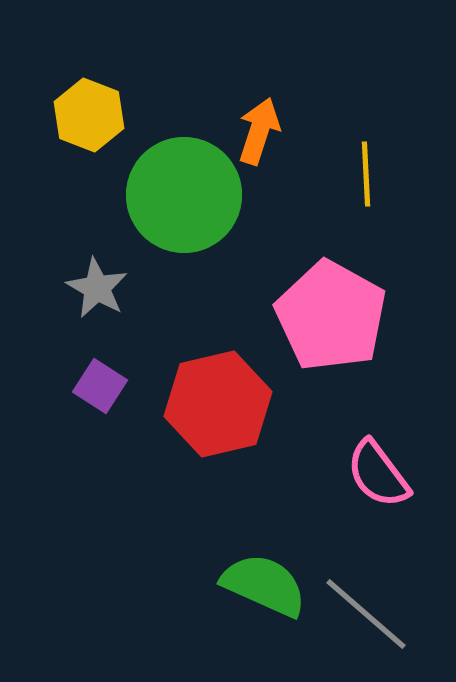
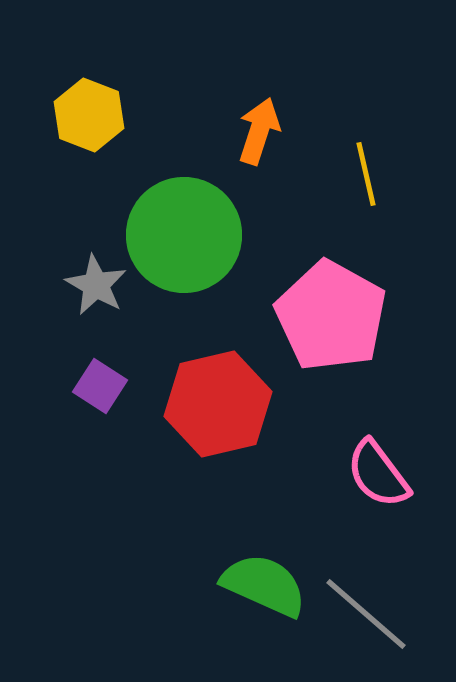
yellow line: rotated 10 degrees counterclockwise
green circle: moved 40 px down
gray star: moved 1 px left, 3 px up
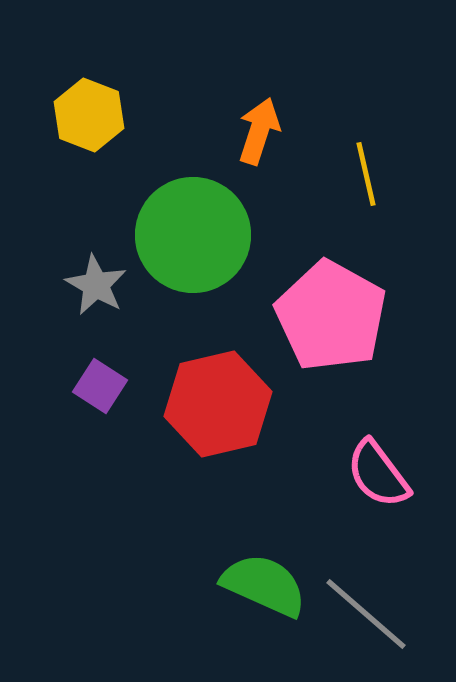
green circle: moved 9 px right
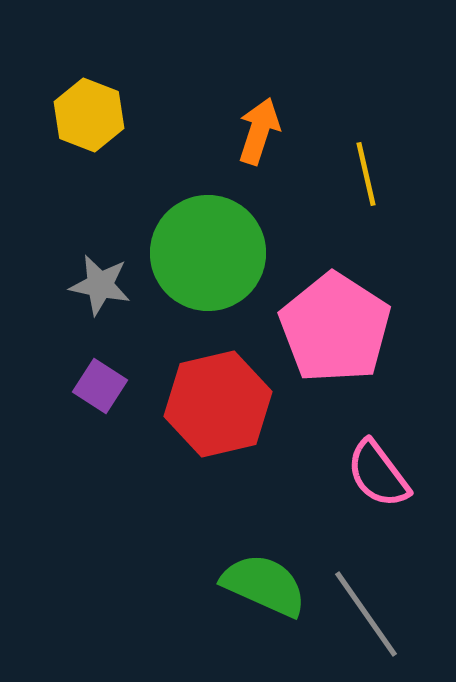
green circle: moved 15 px right, 18 px down
gray star: moved 4 px right; rotated 18 degrees counterclockwise
pink pentagon: moved 4 px right, 12 px down; rotated 4 degrees clockwise
gray line: rotated 14 degrees clockwise
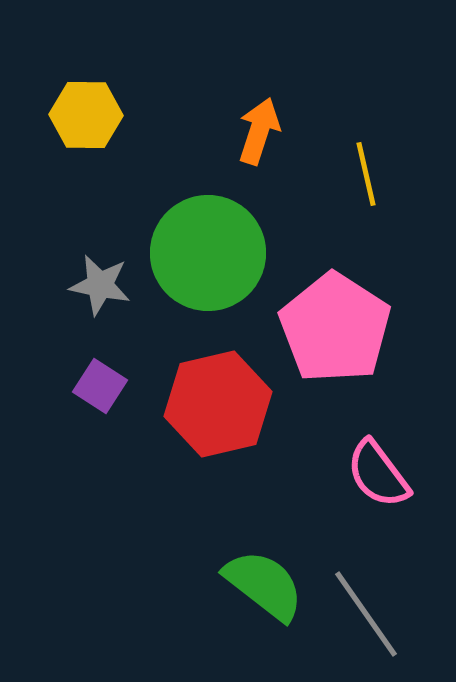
yellow hexagon: moved 3 px left; rotated 20 degrees counterclockwise
green semicircle: rotated 14 degrees clockwise
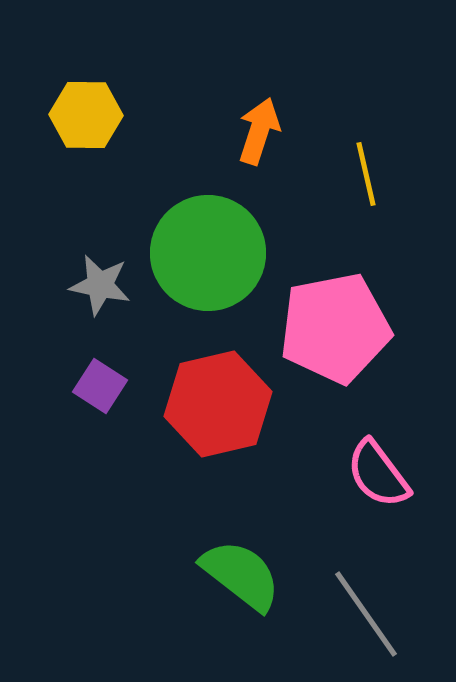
pink pentagon: rotated 28 degrees clockwise
green semicircle: moved 23 px left, 10 px up
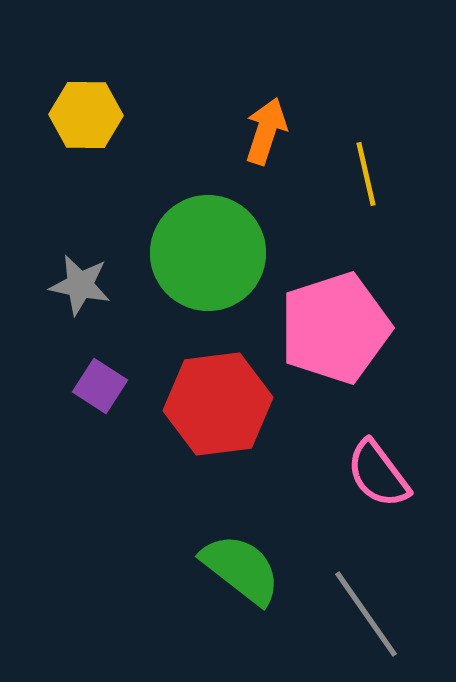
orange arrow: moved 7 px right
gray star: moved 20 px left
pink pentagon: rotated 7 degrees counterclockwise
red hexagon: rotated 6 degrees clockwise
green semicircle: moved 6 px up
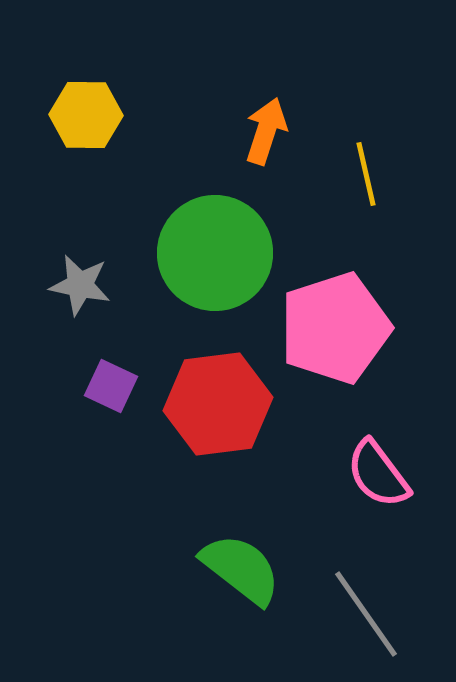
green circle: moved 7 px right
purple square: moved 11 px right; rotated 8 degrees counterclockwise
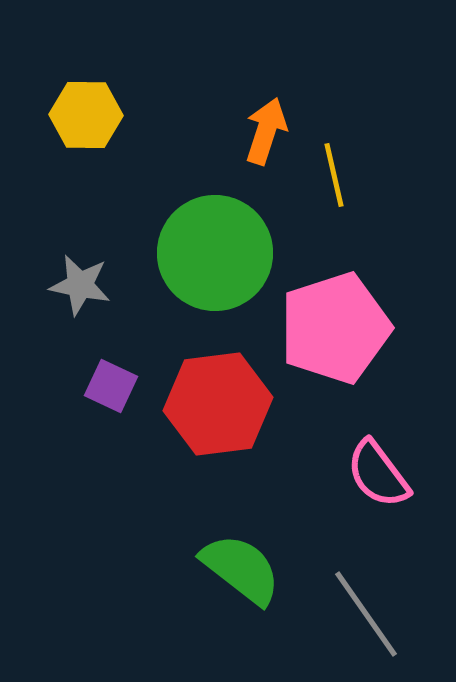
yellow line: moved 32 px left, 1 px down
